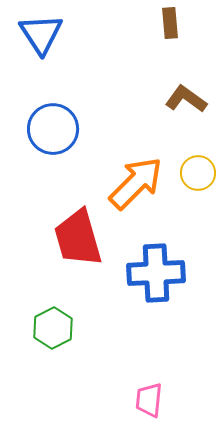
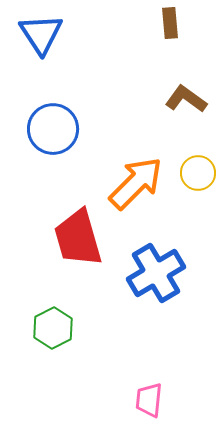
blue cross: rotated 28 degrees counterclockwise
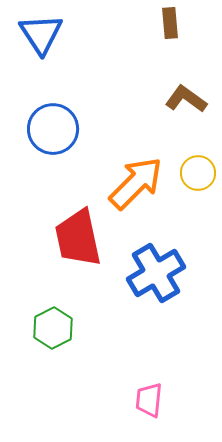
red trapezoid: rotated 4 degrees clockwise
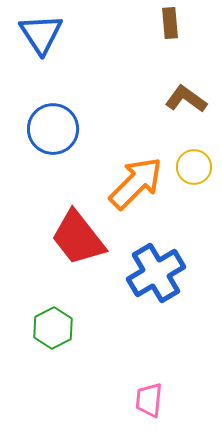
yellow circle: moved 4 px left, 6 px up
red trapezoid: rotated 26 degrees counterclockwise
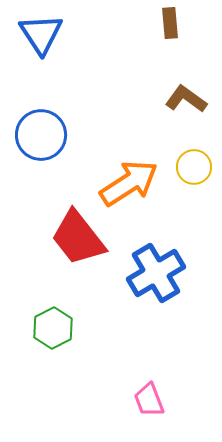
blue circle: moved 12 px left, 6 px down
orange arrow: moved 7 px left; rotated 12 degrees clockwise
pink trapezoid: rotated 27 degrees counterclockwise
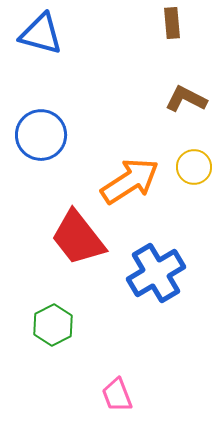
brown rectangle: moved 2 px right
blue triangle: rotated 42 degrees counterclockwise
brown L-shape: rotated 9 degrees counterclockwise
orange arrow: moved 1 px right, 2 px up
green hexagon: moved 3 px up
pink trapezoid: moved 32 px left, 5 px up
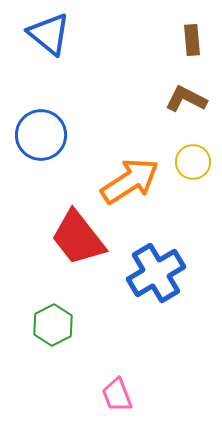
brown rectangle: moved 20 px right, 17 px down
blue triangle: moved 8 px right; rotated 24 degrees clockwise
yellow circle: moved 1 px left, 5 px up
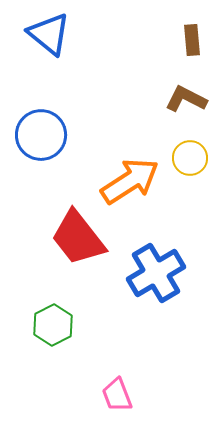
yellow circle: moved 3 px left, 4 px up
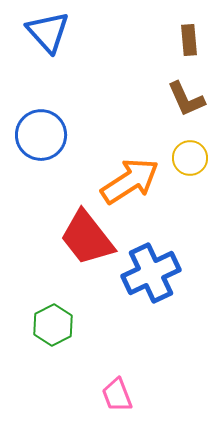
blue triangle: moved 1 px left, 2 px up; rotated 9 degrees clockwise
brown rectangle: moved 3 px left
brown L-shape: rotated 141 degrees counterclockwise
red trapezoid: moved 9 px right
blue cross: moved 5 px left; rotated 6 degrees clockwise
